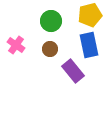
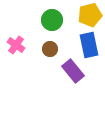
green circle: moved 1 px right, 1 px up
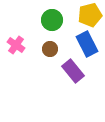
blue rectangle: moved 2 px left, 1 px up; rotated 15 degrees counterclockwise
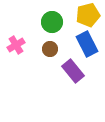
yellow pentagon: moved 2 px left
green circle: moved 2 px down
pink cross: rotated 24 degrees clockwise
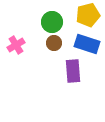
blue rectangle: rotated 45 degrees counterclockwise
brown circle: moved 4 px right, 6 px up
purple rectangle: rotated 35 degrees clockwise
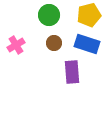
yellow pentagon: moved 1 px right
green circle: moved 3 px left, 7 px up
purple rectangle: moved 1 px left, 1 px down
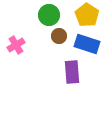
yellow pentagon: moved 2 px left; rotated 25 degrees counterclockwise
brown circle: moved 5 px right, 7 px up
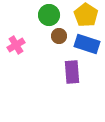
yellow pentagon: moved 1 px left
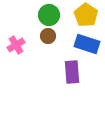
brown circle: moved 11 px left
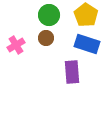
brown circle: moved 2 px left, 2 px down
